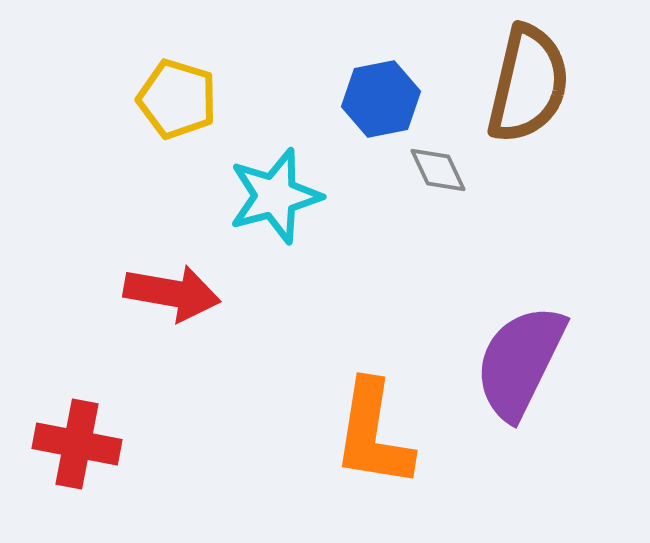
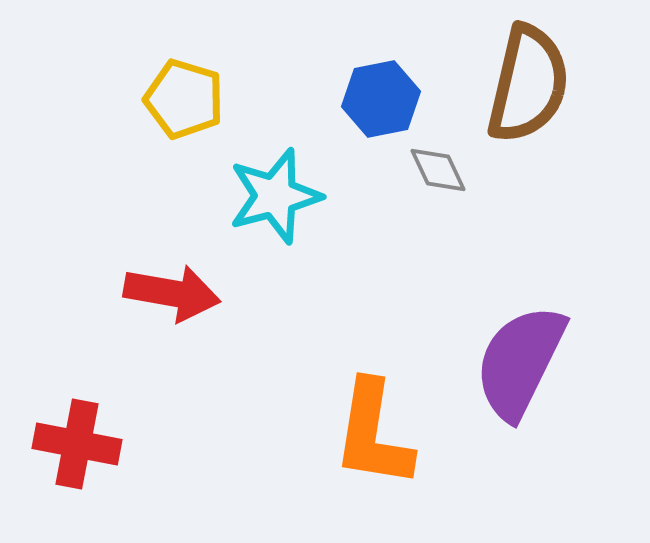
yellow pentagon: moved 7 px right
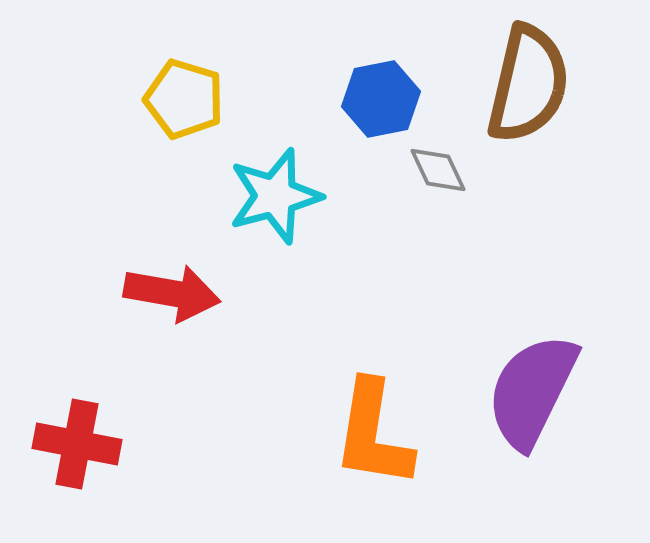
purple semicircle: moved 12 px right, 29 px down
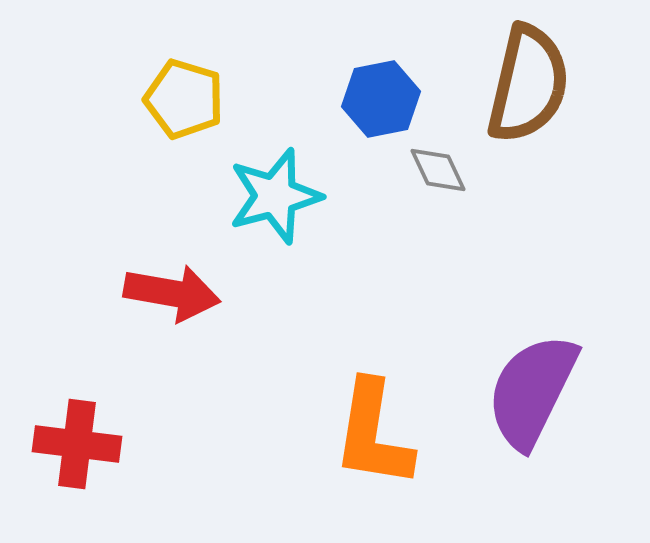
red cross: rotated 4 degrees counterclockwise
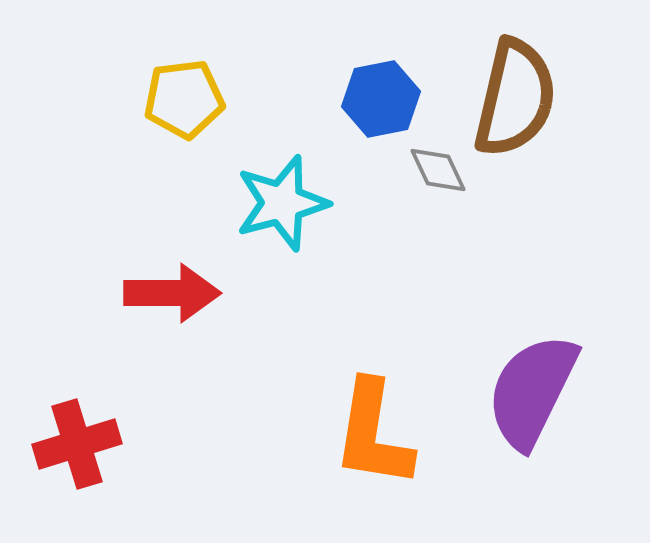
brown semicircle: moved 13 px left, 14 px down
yellow pentagon: rotated 24 degrees counterclockwise
cyan star: moved 7 px right, 7 px down
red arrow: rotated 10 degrees counterclockwise
red cross: rotated 24 degrees counterclockwise
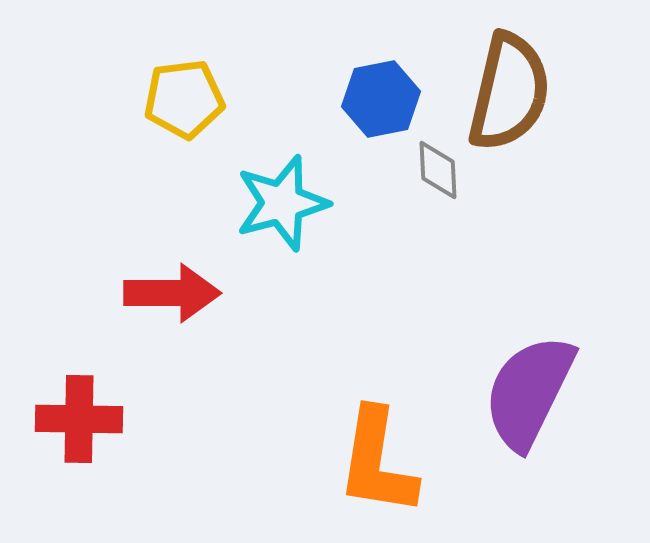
brown semicircle: moved 6 px left, 6 px up
gray diamond: rotated 22 degrees clockwise
purple semicircle: moved 3 px left, 1 px down
orange L-shape: moved 4 px right, 28 px down
red cross: moved 2 px right, 25 px up; rotated 18 degrees clockwise
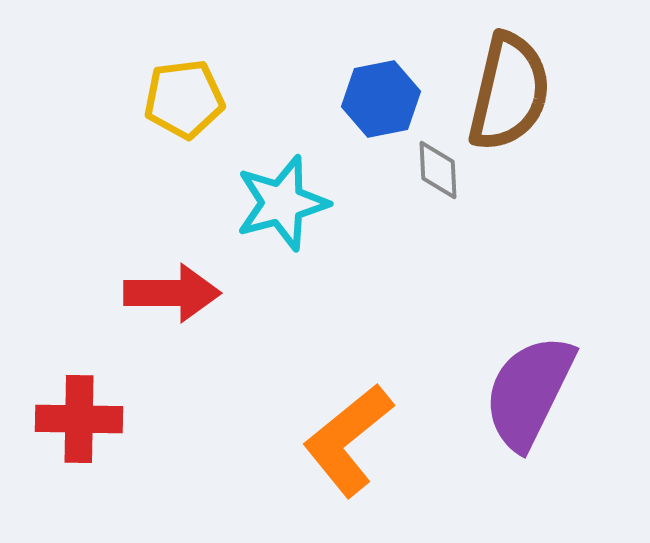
orange L-shape: moved 29 px left, 22 px up; rotated 42 degrees clockwise
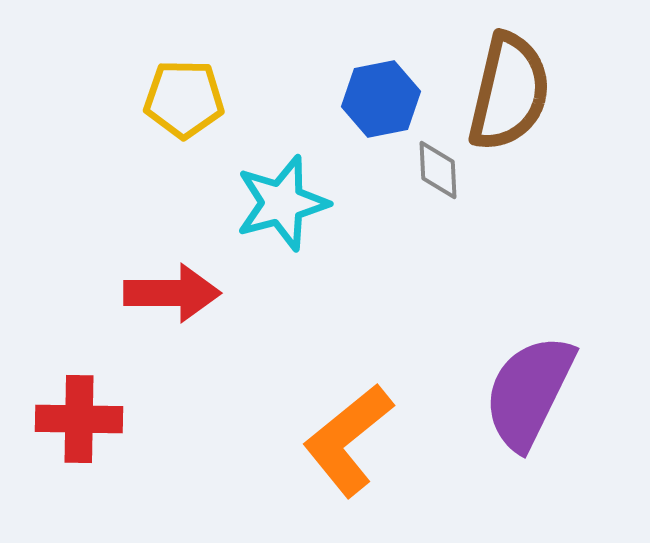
yellow pentagon: rotated 8 degrees clockwise
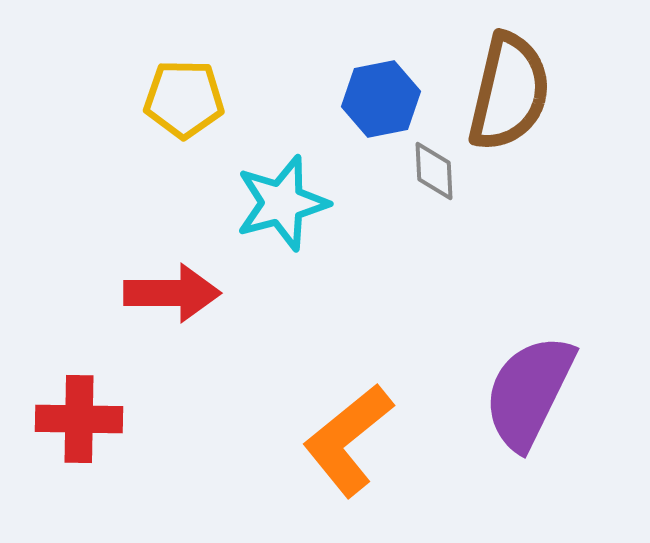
gray diamond: moved 4 px left, 1 px down
